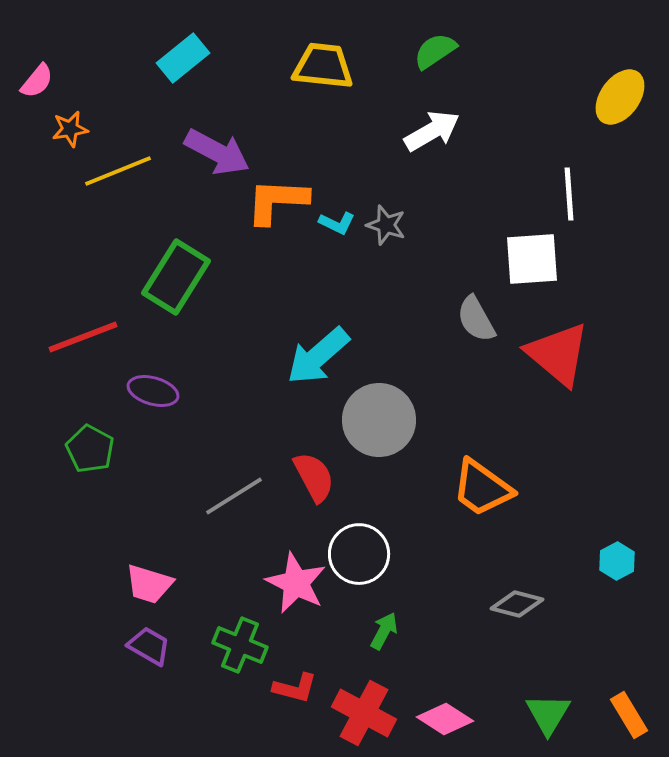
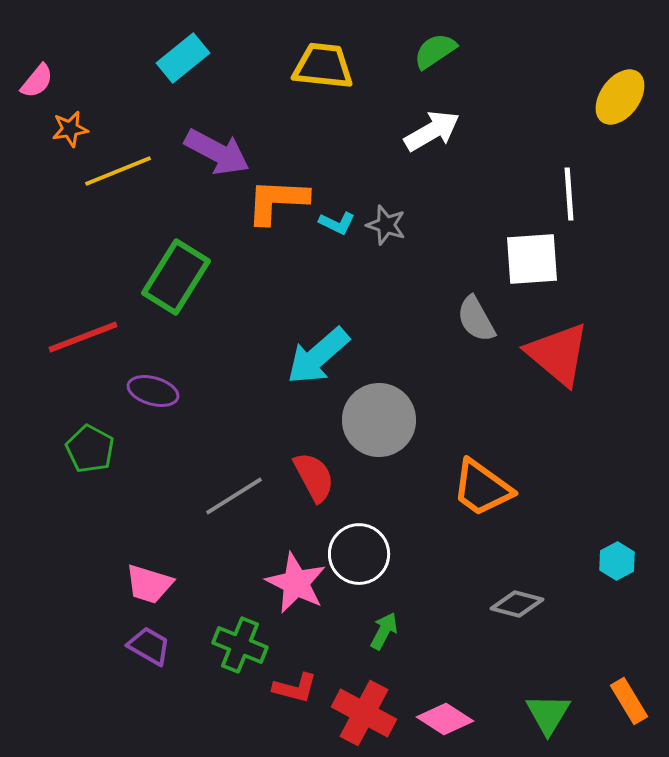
orange rectangle: moved 14 px up
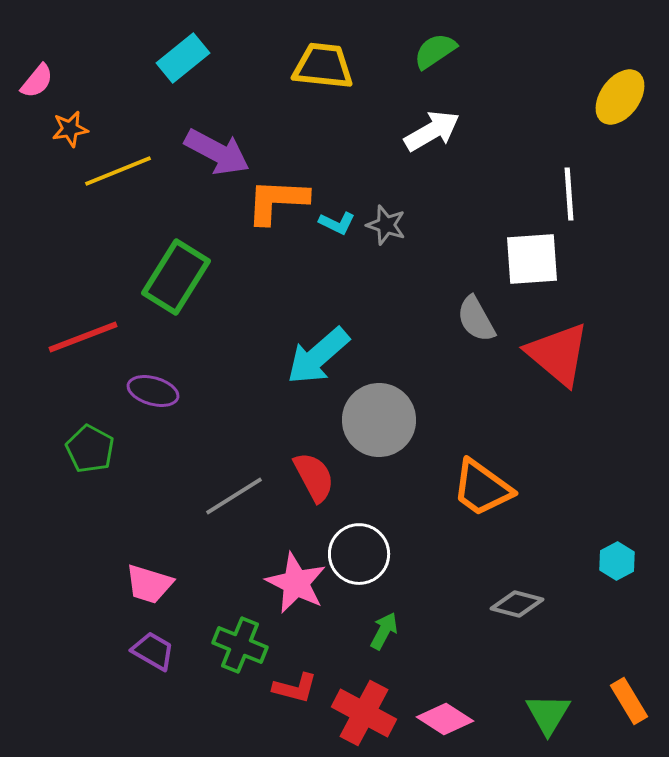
purple trapezoid: moved 4 px right, 5 px down
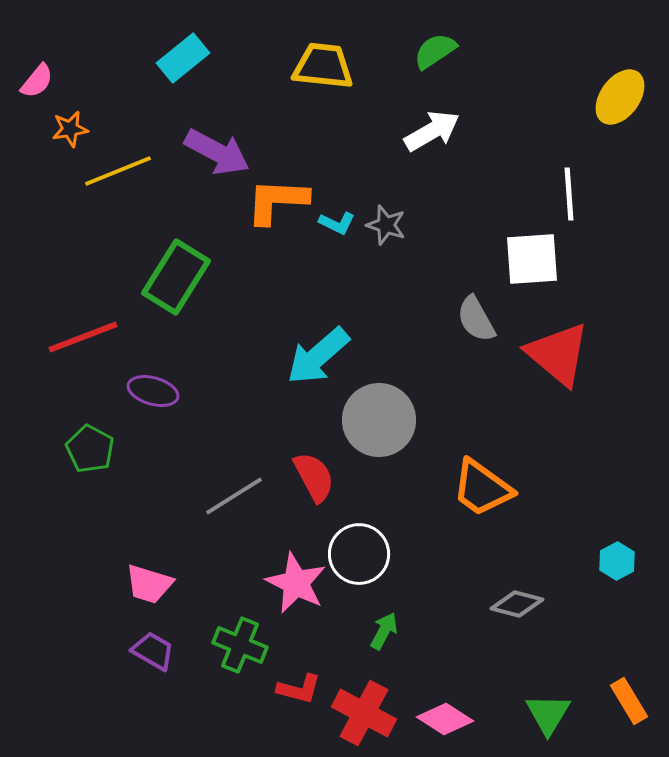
red L-shape: moved 4 px right, 1 px down
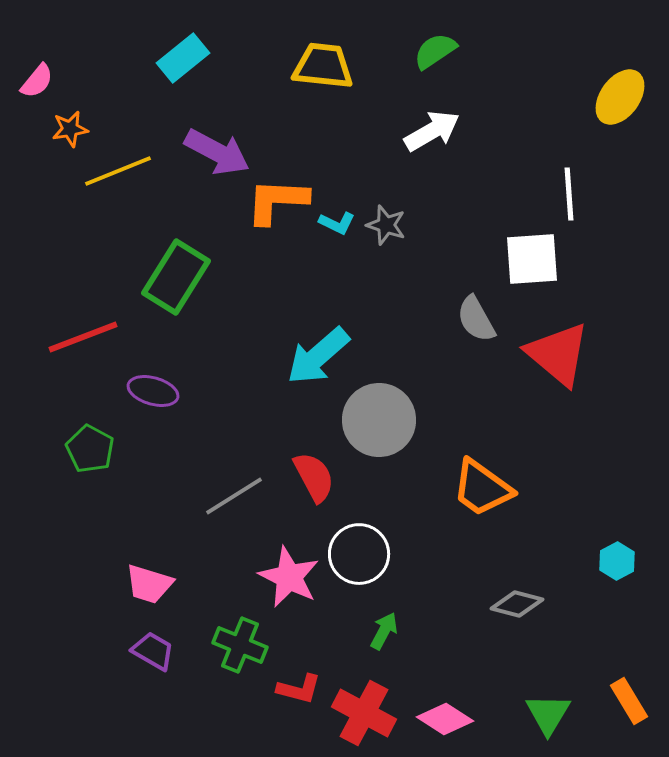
pink star: moved 7 px left, 6 px up
